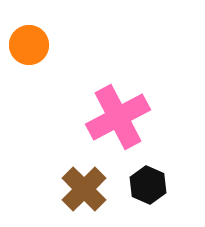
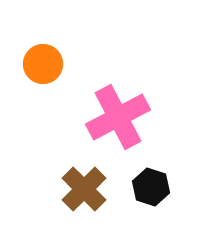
orange circle: moved 14 px right, 19 px down
black hexagon: moved 3 px right, 2 px down; rotated 6 degrees counterclockwise
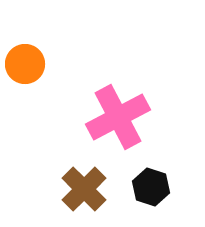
orange circle: moved 18 px left
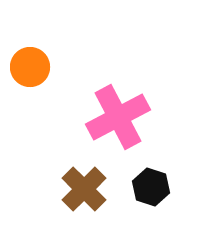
orange circle: moved 5 px right, 3 px down
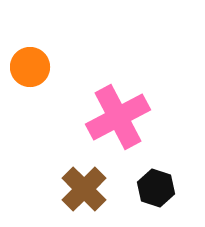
black hexagon: moved 5 px right, 1 px down
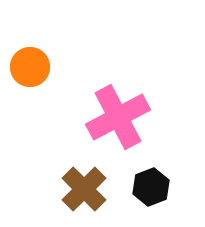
black hexagon: moved 5 px left, 1 px up; rotated 21 degrees clockwise
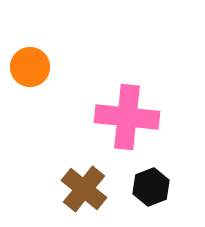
pink cross: moved 9 px right; rotated 34 degrees clockwise
brown cross: rotated 6 degrees counterclockwise
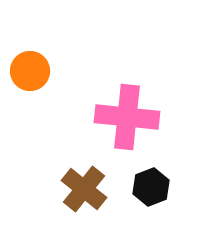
orange circle: moved 4 px down
